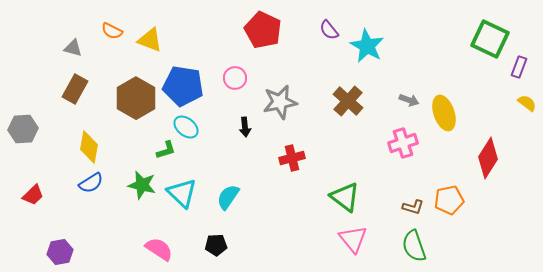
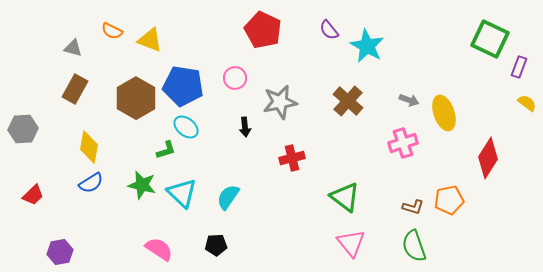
pink triangle: moved 2 px left, 4 px down
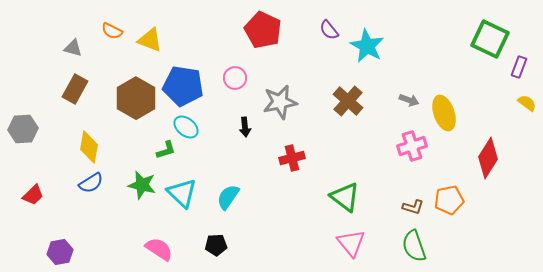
pink cross: moved 9 px right, 3 px down
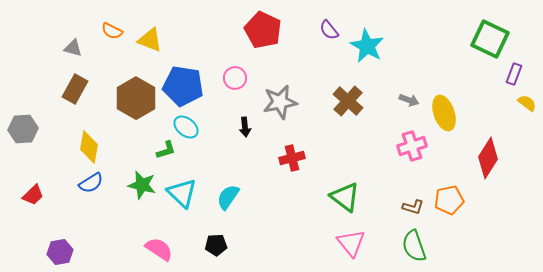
purple rectangle: moved 5 px left, 7 px down
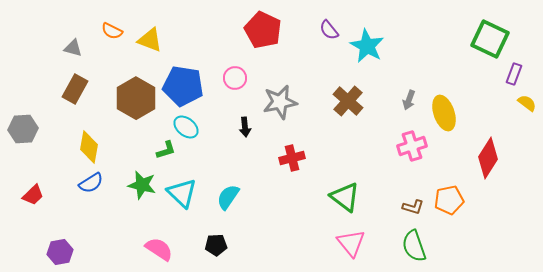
gray arrow: rotated 90 degrees clockwise
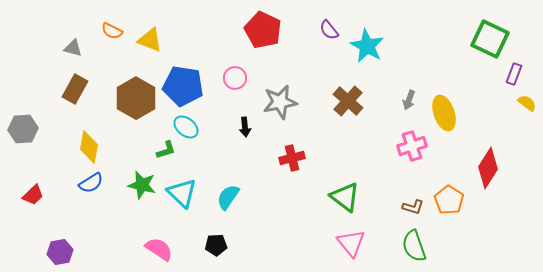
red diamond: moved 10 px down
orange pentagon: rotated 28 degrees counterclockwise
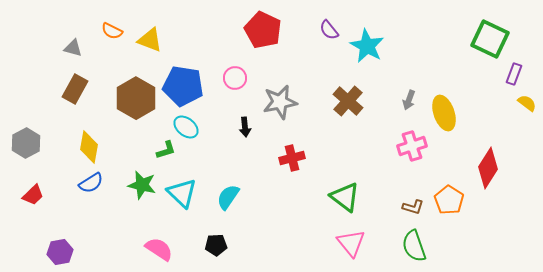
gray hexagon: moved 3 px right, 14 px down; rotated 24 degrees counterclockwise
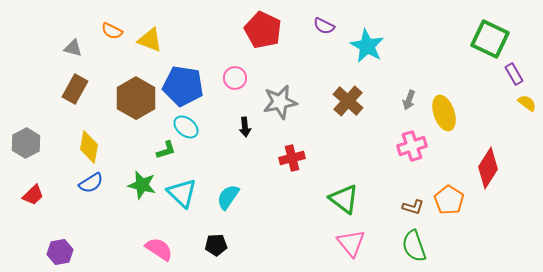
purple semicircle: moved 5 px left, 4 px up; rotated 25 degrees counterclockwise
purple rectangle: rotated 50 degrees counterclockwise
green triangle: moved 1 px left, 2 px down
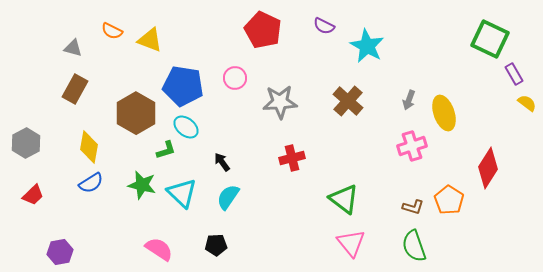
brown hexagon: moved 15 px down
gray star: rotated 8 degrees clockwise
black arrow: moved 23 px left, 35 px down; rotated 150 degrees clockwise
